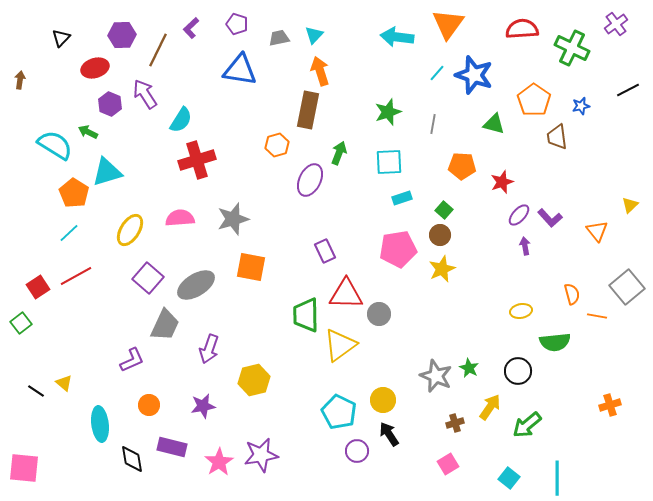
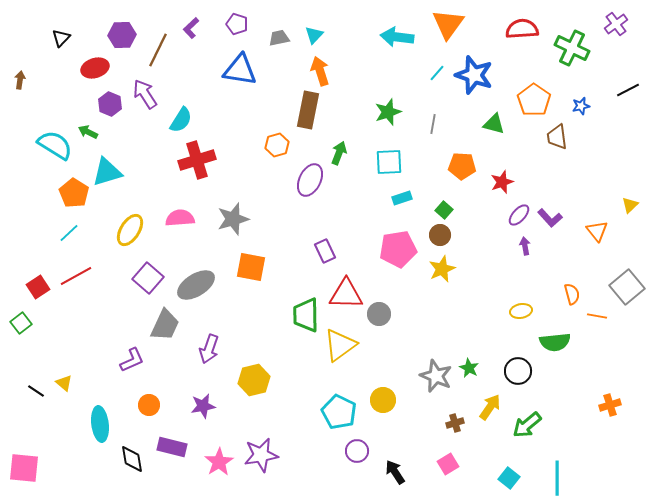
black arrow at (389, 434): moved 6 px right, 38 px down
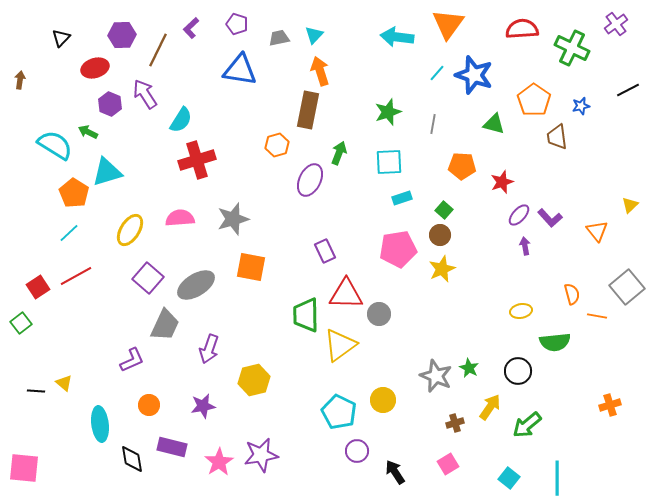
black line at (36, 391): rotated 30 degrees counterclockwise
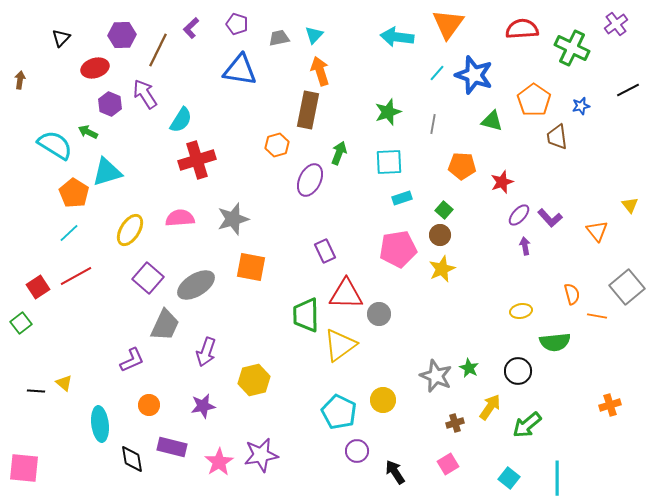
green triangle at (494, 124): moved 2 px left, 3 px up
yellow triangle at (630, 205): rotated 24 degrees counterclockwise
purple arrow at (209, 349): moved 3 px left, 3 px down
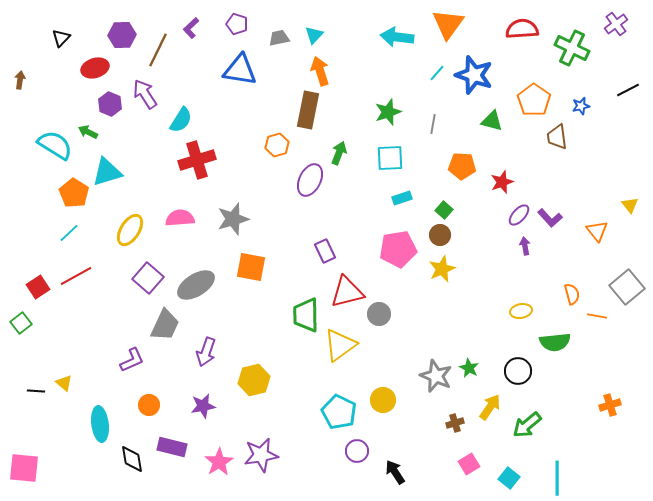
cyan square at (389, 162): moved 1 px right, 4 px up
red triangle at (346, 294): moved 1 px right, 2 px up; rotated 15 degrees counterclockwise
pink square at (448, 464): moved 21 px right
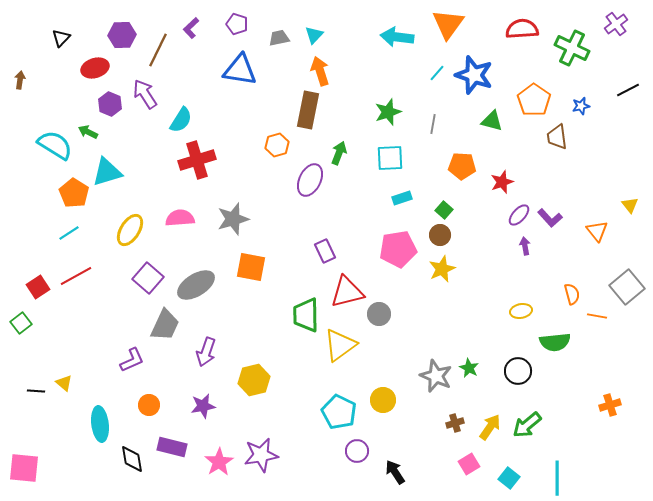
cyan line at (69, 233): rotated 10 degrees clockwise
yellow arrow at (490, 407): moved 20 px down
